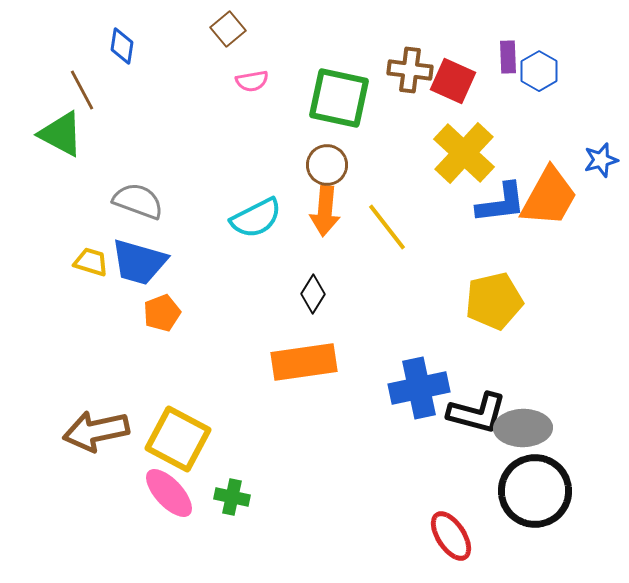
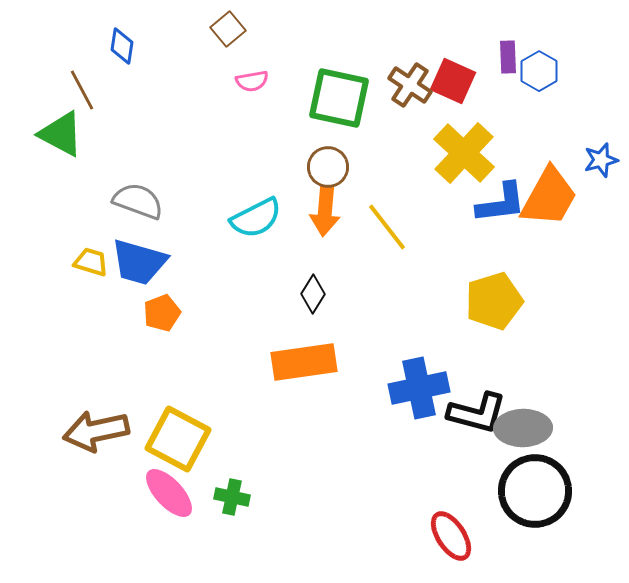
brown cross: moved 15 px down; rotated 27 degrees clockwise
brown circle: moved 1 px right, 2 px down
yellow pentagon: rotated 4 degrees counterclockwise
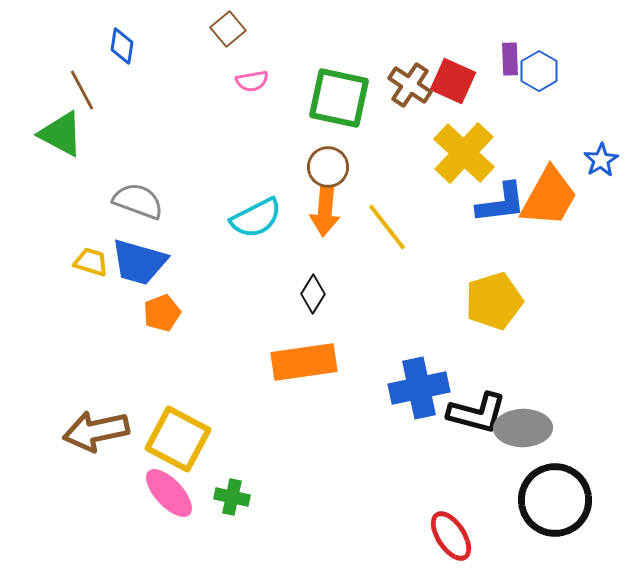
purple rectangle: moved 2 px right, 2 px down
blue star: rotated 16 degrees counterclockwise
black circle: moved 20 px right, 9 px down
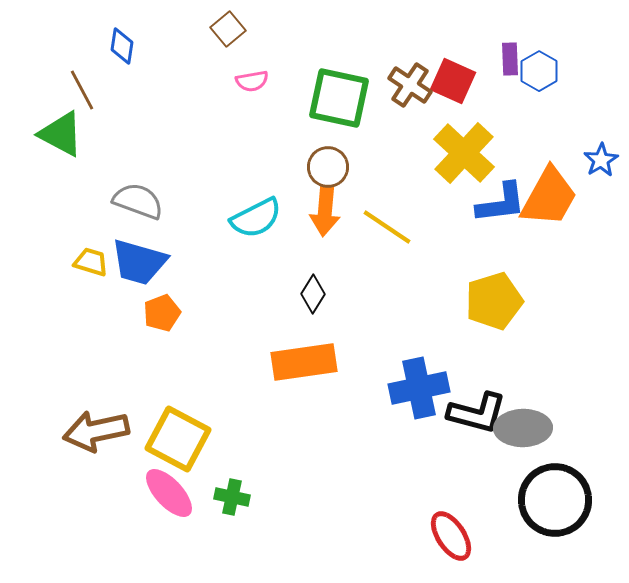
yellow line: rotated 18 degrees counterclockwise
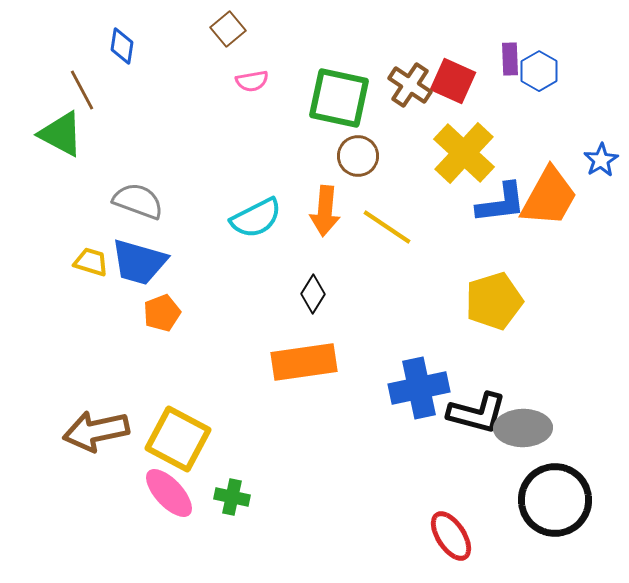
brown circle: moved 30 px right, 11 px up
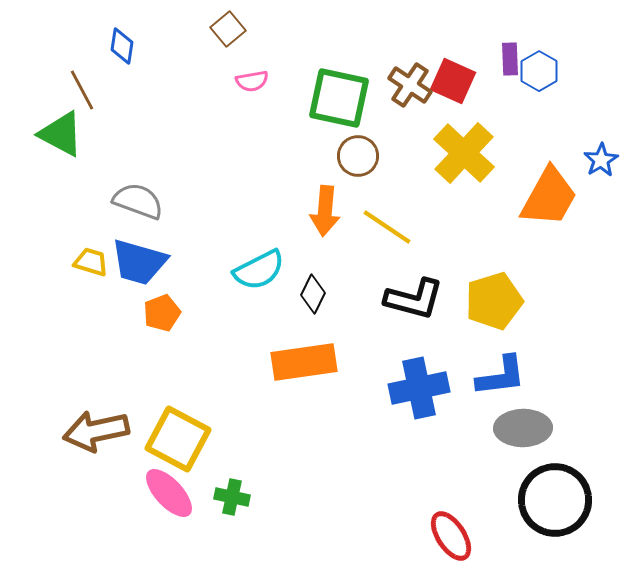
blue L-shape: moved 173 px down
cyan semicircle: moved 3 px right, 52 px down
black diamond: rotated 6 degrees counterclockwise
black L-shape: moved 63 px left, 114 px up
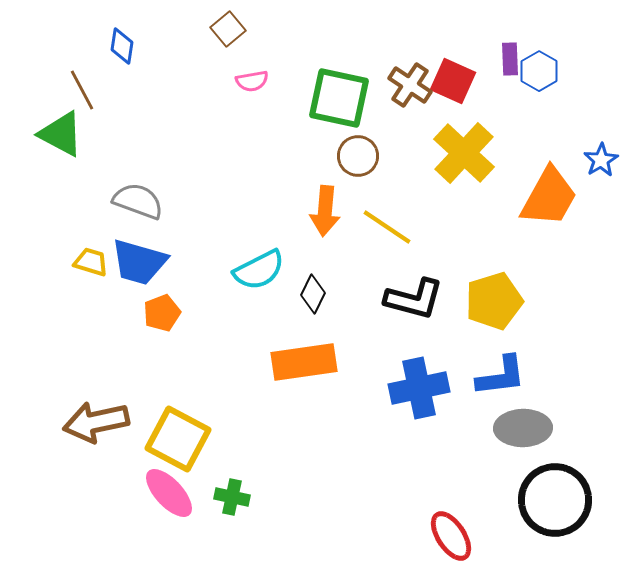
brown arrow: moved 9 px up
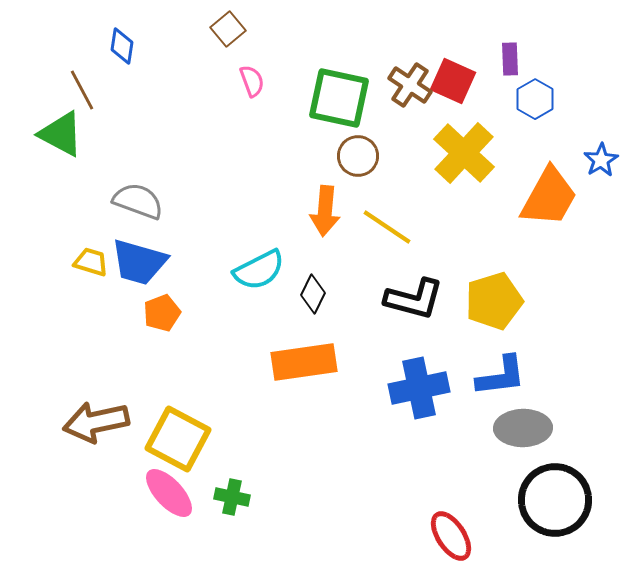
blue hexagon: moved 4 px left, 28 px down
pink semicircle: rotated 100 degrees counterclockwise
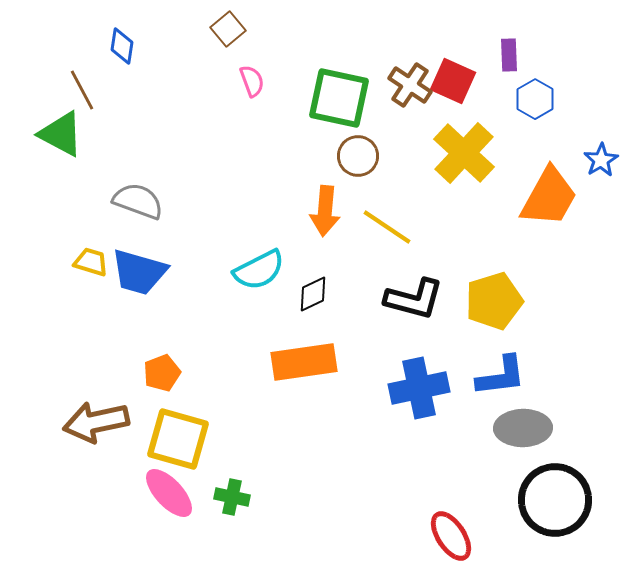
purple rectangle: moved 1 px left, 4 px up
blue trapezoid: moved 10 px down
black diamond: rotated 39 degrees clockwise
orange pentagon: moved 60 px down
yellow square: rotated 12 degrees counterclockwise
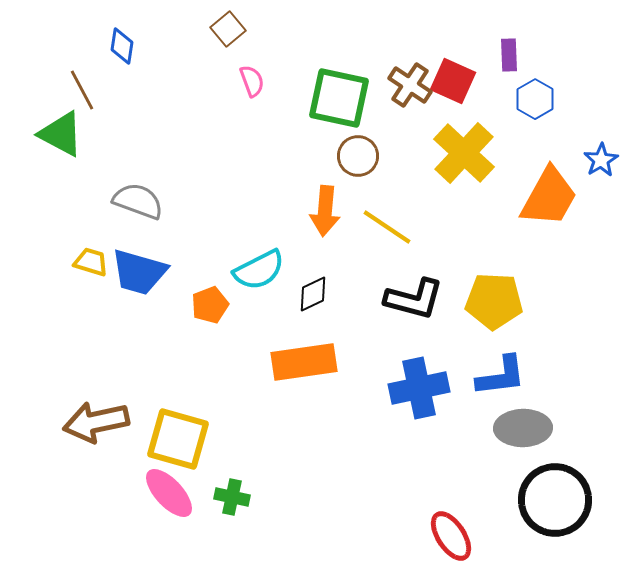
yellow pentagon: rotated 20 degrees clockwise
orange pentagon: moved 48 px right, 68 px up
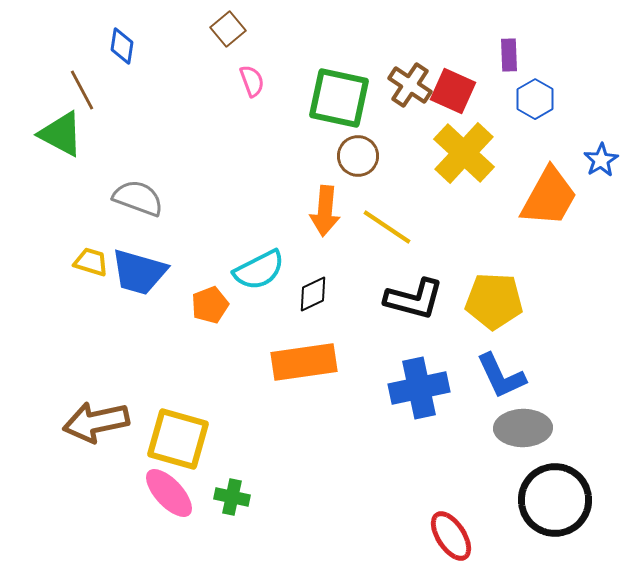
red square: moved 10 px down
gray semicircle: moved 3 px up
blue L-shape: rotated 72 degrees clockwise
